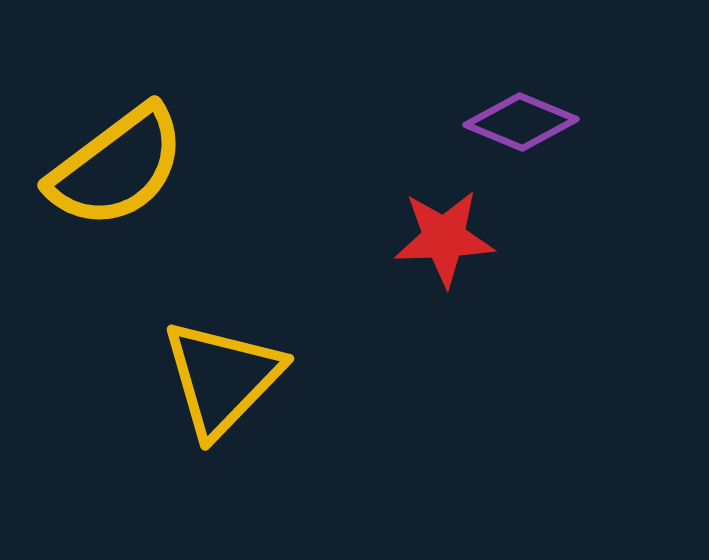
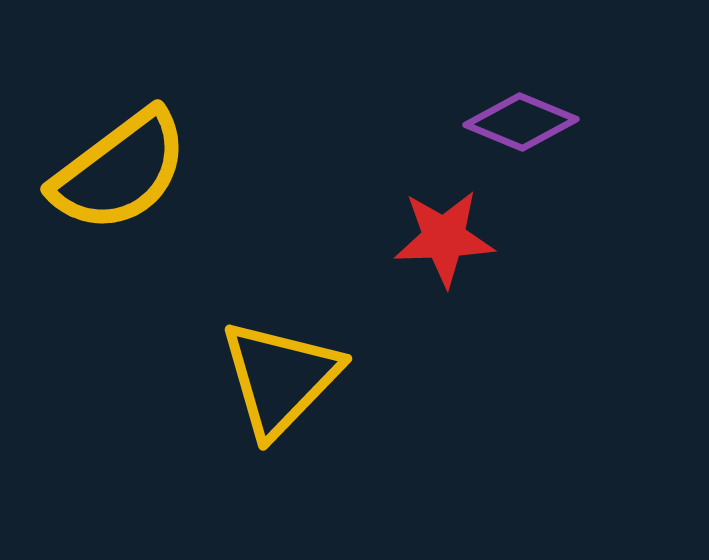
yellow semicircle: moved 3 px right, 4 px down
yellow triangle: moved 58 px right
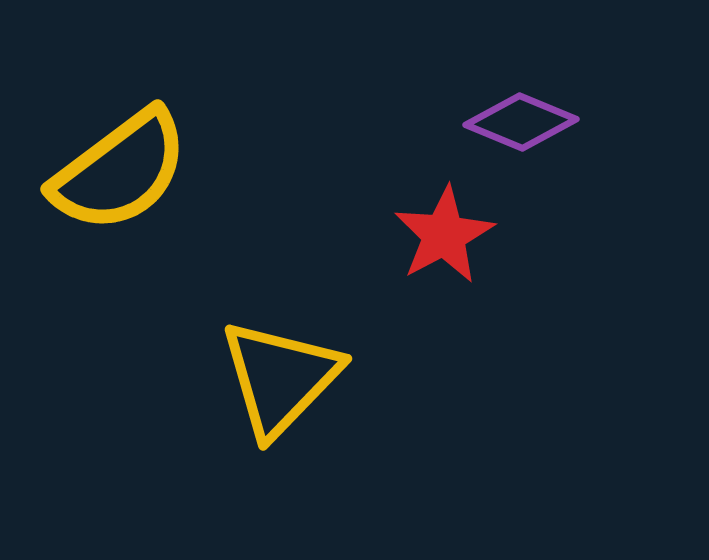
red star: moved 3 px up; rotated 26 degrees counterclockwise
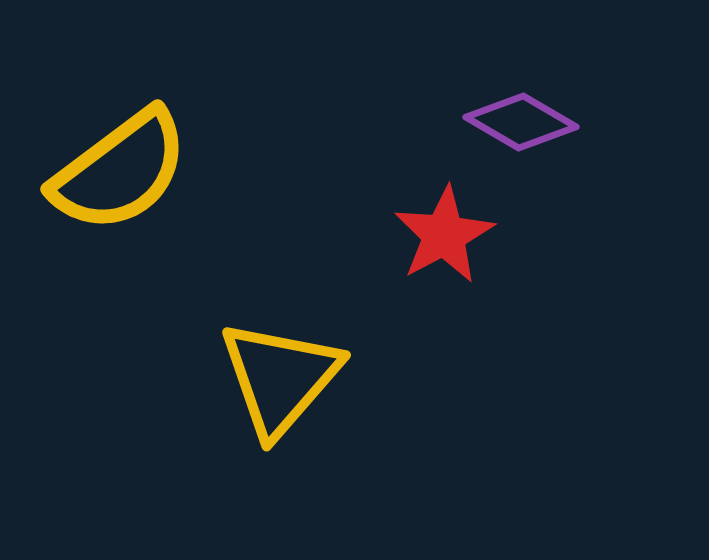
purple diamond: rotated 8 degrees clockwise
yellow triangle: rotated 3 degrees counterclockwise
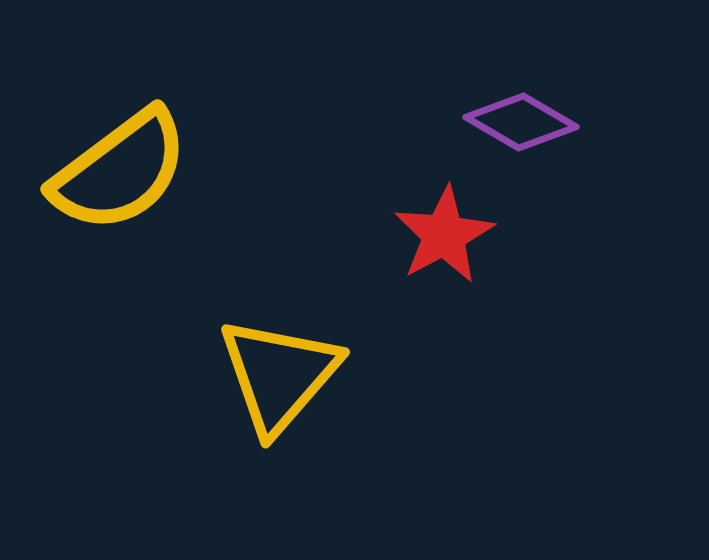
yellow triangle: moved 1 px left, 3 px up
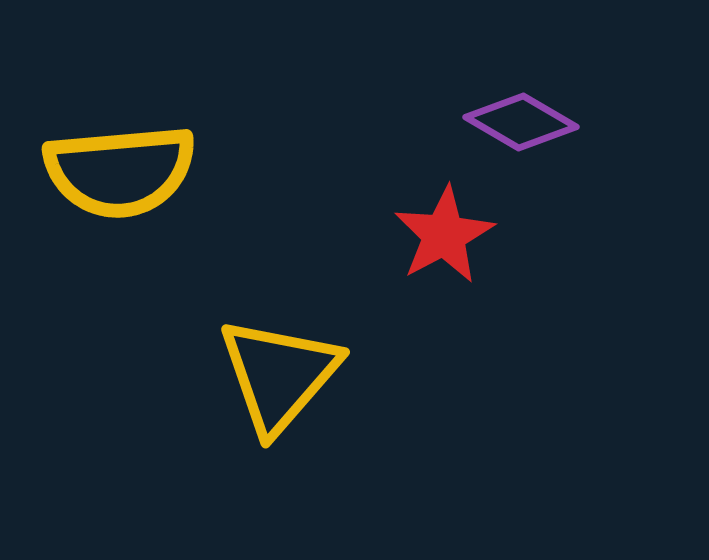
yellow semicircle: rotated 32 degrees clockwise
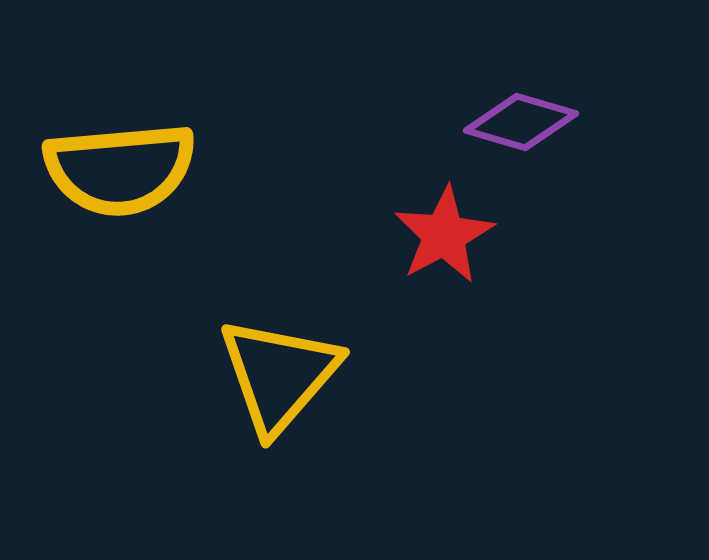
purple diamond: rotated 14 degrees counterclockwise
yellow semicircle: moved 2 px up
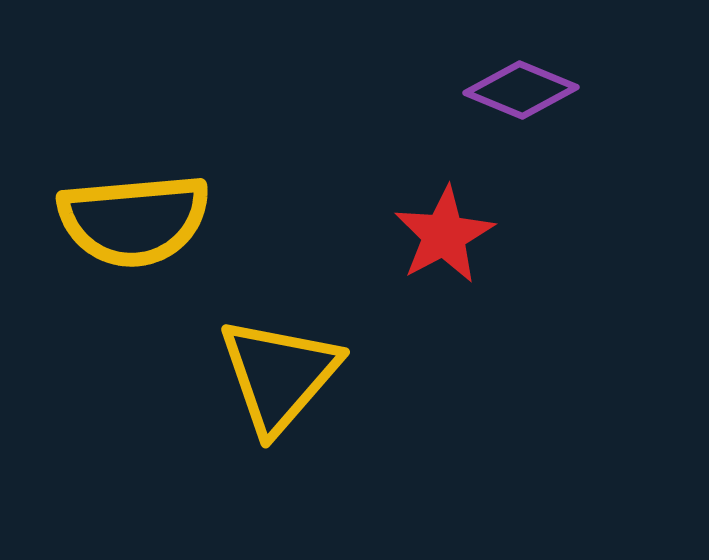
purple diamond: moved 32 px up; rotated 6 degrees clockwise
yellow semicircle: moved 14 px right, 51 px down
